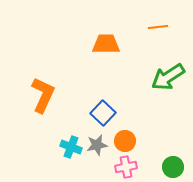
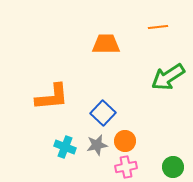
orange L-shape: moved 9 px right, 2 px down; rotated 60 degrees clockwise
cyan cross: moved 6 px left
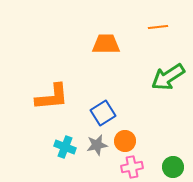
blue square: rotated 15 degrees clockwise
pink cross: moved 6 px right
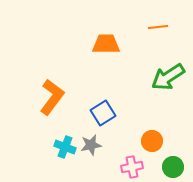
orange L-shape: rotated 48 degrees counterclockwise
orange circle: moved 27 px right
gray star: moved 6 px left
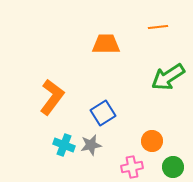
cyan cross: moved 1 px left, 2 px up
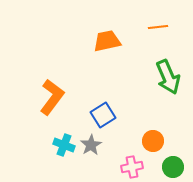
orange trapezoid: moved 1 px right, 3 px up; rotated 12 degrees counterclockwise
green arrow: rotated 80 degrees counterclockwise
blue square: moved 2 px down
orange circle: moved 1 px right
gray star: rotated 20 degrees counterclockwise
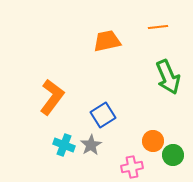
green circle: moved 12 px up
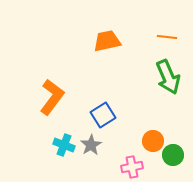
orange line: moved 9 px right, 10 px down; rotated 12 degrees clockwise
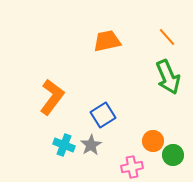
orange line: rotated 42 degrees clockwise
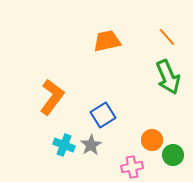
orange circle: moved 1 px left, 1 px up
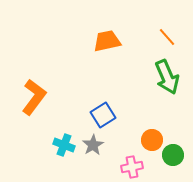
green arrow: moved 1 px left
orange L-shape: moved 18 px left
gray star: moved 2 px right
